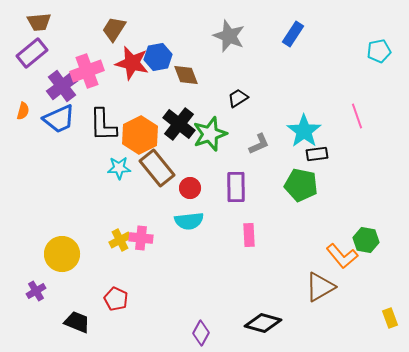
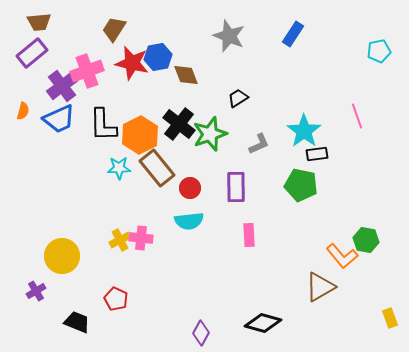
yellow circle at (62, 254): moved 2 px down
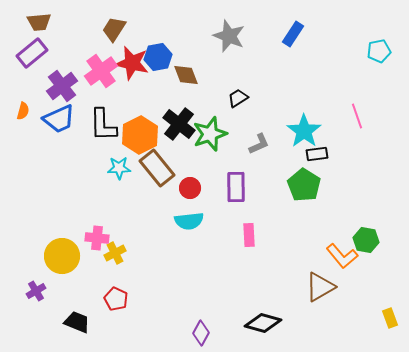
pink cross at (87, 71): moved 14 px right; rotated 16 degrees counterclockwise
green pentagon at (301, 185): moved 3 px right; rotated 20 degrees clockwise
pink cross at (141, 238): moved 44 px left
yellow cross at (120, 240): moved 5 px left, 13 px down
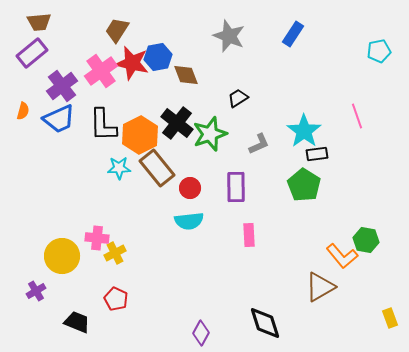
brown trapezoid at (114, 29): moved 3 px right, 1 px down
black cross at (179, 124): moved 2 px left, 1 px up
black diamond at (263, 323): moved 2 px right; rotated 57 degrees clockwise
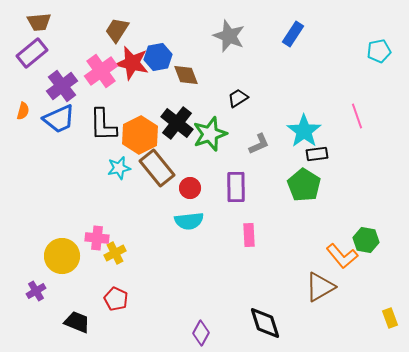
cyan star at (119, 168): rotated 10 degrees counterclockwise
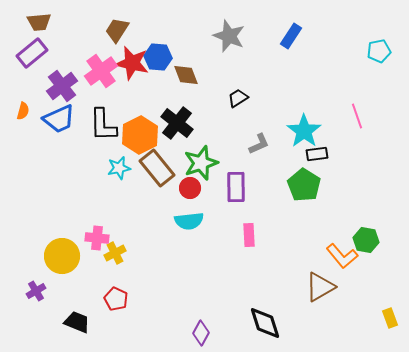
blue rectangle at (293, 34): moved 2 px left, 2 px down
blue hexagon at (158, 57): rotated 16 degrees clockwise
green star at (210, 134): moved 9 px left, 29 px down
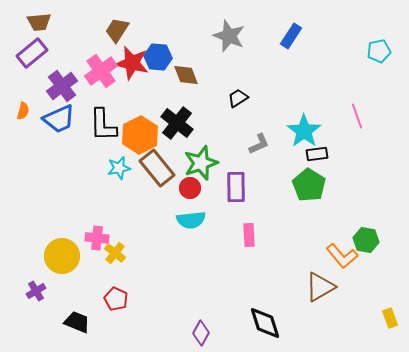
green pentagon at (304, 185): moved 5 px right
cyan semicircle at (189, 221): moved 2 px right, 1 px up
yellow cross at (115, 253): rotated 25 degrees counterclockwise
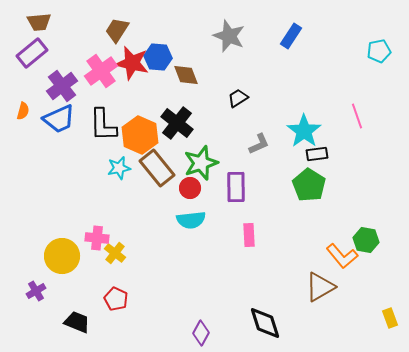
orange hexagon at (140, 135): rotated 9 degrees counterclockwise
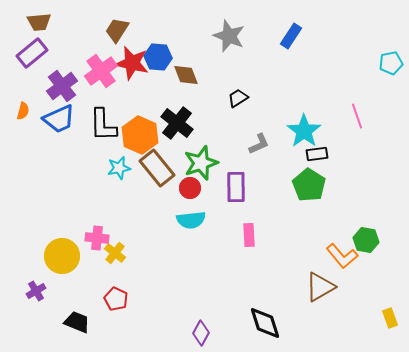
cyan pentagon at (379, 51): moved 12 px right, 12 px down
